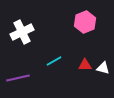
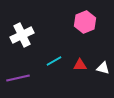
white cross: moved 3 px down
red triangle: moved 5 px left
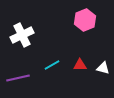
pink hexagon: moved 2 px up
cyan line: moved 2 px left, 4 px down
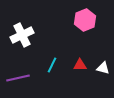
cyan line: rotated 35 degrees counterclockwise
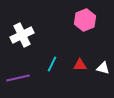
cyan line: moved 1 px up
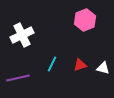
red triangle: rotated 16 degrees counterclockwise
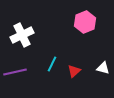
pink hexagon: moved 2 px down
red triangle: moved 6 px left, 6 px down; rotated 24 degrees counterclockwise
purple line: moved 3 px left, 6 px up
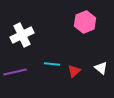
cyan line: rotated 70 degrees clockwise
white triangle: moved 2 px left; rotated 24 degrees clockwise
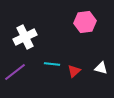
pink hexagon: rotated 15 degrees clockwise
white cross: moved 3 px right, 2 px down
white triangle: rotated 24 degrees counterclockwise
purple line: rotated 25 degrees counterclockwise
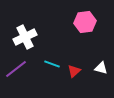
cyan line: rotated 14 degrees clockwise
purple line: moved 1 px right, 3 px up
